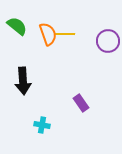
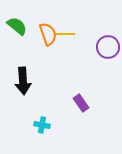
purple circle: moved 6 px down
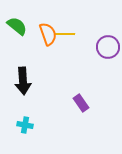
cyan cross: moved 17 px left
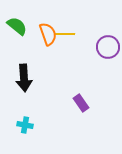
black arrow: moved 1 px right, 3 px up
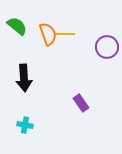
purple circle: moved 1 px left
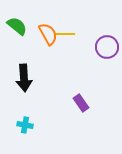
orange semicircle: rotated 10 degrees counterclockwise
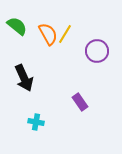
yellow line: rotated 60 degrees counterclockwise
purple circle: moved 10 px left, 4 px down
black arrow: rotated 20 degrees counterclockwise
purple rectangle: moved 1 px left, 1 px up
cyan cross: moved 11 px right, 3 px up
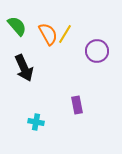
green semicircle: rotated 10 degrees clockwise
black arrow: moved 10 px up
purple rectangle: moved 3 px left, 3 px down; rotated 24 degrees clockwise
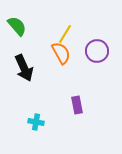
orange semicircle: moved 13 px right, 19 px down
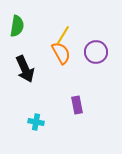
green semicircle: rotated 50 degrees clockwise
yellow line: moved 2 px left, 1 px down
purple circle: moved 1 px left, 1 px down
black arrow: moved 1 px right, 1 px down
